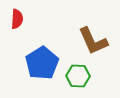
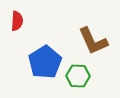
red semicircle: moved 2 px down
blue pentagon: moved 3 px right, 1 px up
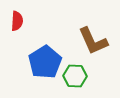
green hexagon: moved 3 px left
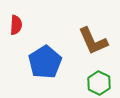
red semicircle: moved 1 px left, 4 px down
green hexagon: moved 24 px right, 7 px down; rotated 25 degrees clockwise
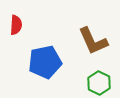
blue pentagon: rotated 20 degrees clockwise
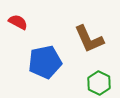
red semicircle: moved 2 px right, 3 px up; rotated 66 degrees counterclockwise
brown L-shape: moved 4 px left, 2 px up
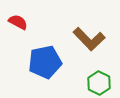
brown L-shape: rotated 20 degrees counterclockwise
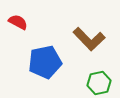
green hexagon: rotated 20 degrees clockwise
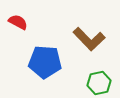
blue pentagon: rotated 16 degrees clockwise
